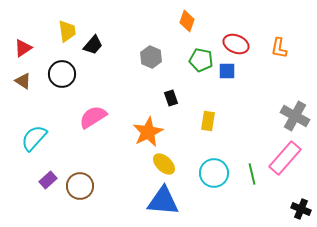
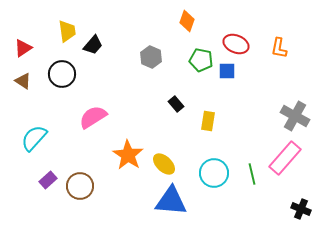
black rectangle: moved 5 px right, 6 px down; rotated 21 degrees counterclockwise
orange star: moved 20 px left, 23 px down; rotated 12 degrees counterclockwise
blue triangle: moved 8 px right
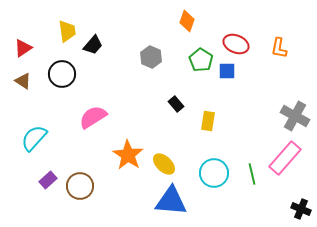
green pentagon: rotated 20 degrees clockwise
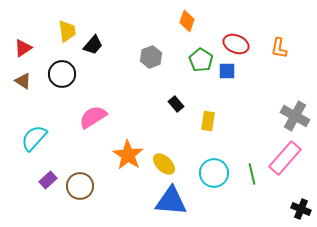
gray hexagon: rotated 15 degrees clockwise
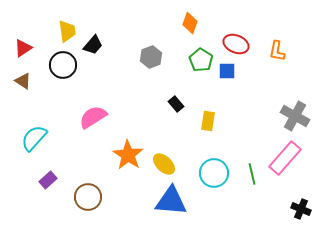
orange diamond: moved 3 px right, 2 px down
orange L-shape: moved 2 px left, 3 px down
black circle: moved 1 px right, 9 px up
brown circle: moved 8 px right, 11 px down
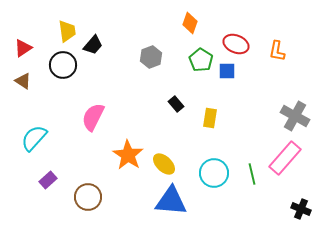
pink semicircle: rotated 32 degrees counterclockwise
yellow rectangle: moved 2 px right, 3 px up
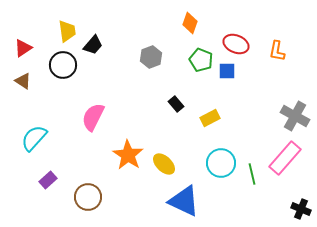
green pentagon: rotated 10 degrees counterclockwise
yellow rectangle: rotated 54 degrees clockwise
cyan circle: moved 7 px right, 10 px up
blue triangle: moved 13 px right; rotated 20 degrees clockwise
